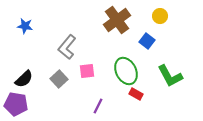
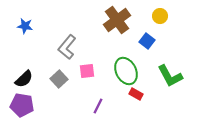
purple pentagon: moved 6 px right, 1 px down
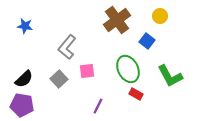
green ellipse: moved 2 px right, 2 px up
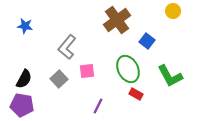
yellow circle: moved 13 px right, 5 px up
black semicircle: rotated 18 degrees counterclockwise
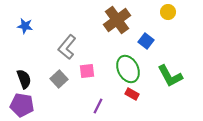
yellow circle: moved 5 px left, 1 px down
blue square: moved 1 px left
black semicircle: rotated 48 degrees counterclockwise
red rectangle: moved 4 px left
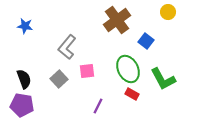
green L-shape: moved 7 px left, 3 px down
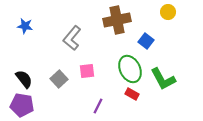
brown cross: rotated 24 degrees clockwise
gray L-shape: moved 5 px right, 9 px up
green ellipse: moved 2 px right
black semicircle: rotated 18 degrees counterclockwise
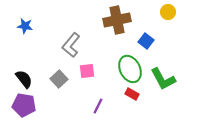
gray L-shape: moved 1 px left, 7 px down
purple pentagon: moved 2 px right
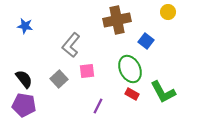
green L-shape: moved 13 px down
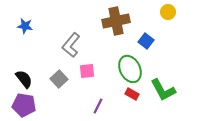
brown cross: moved 1 px left, 1 px down
green L-shape: moved 2 px up
